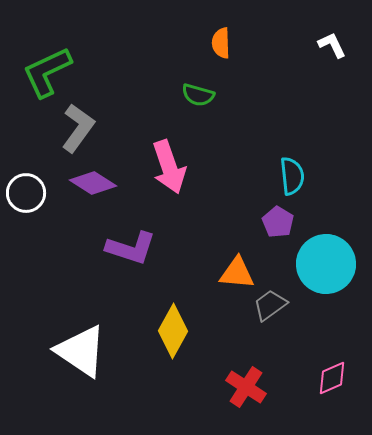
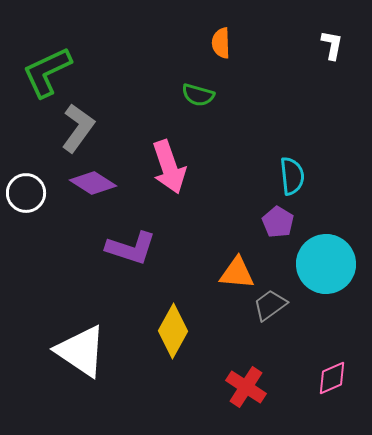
white L-shape: rotated 36 degrees clockwise
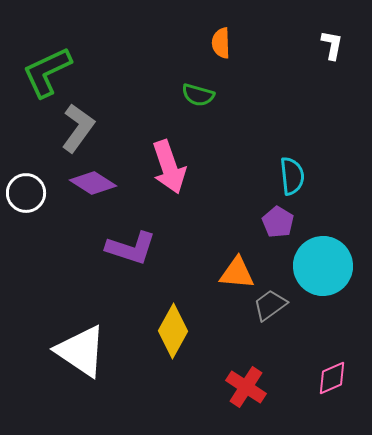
cyan circle: moved 3 px left, 2 px down
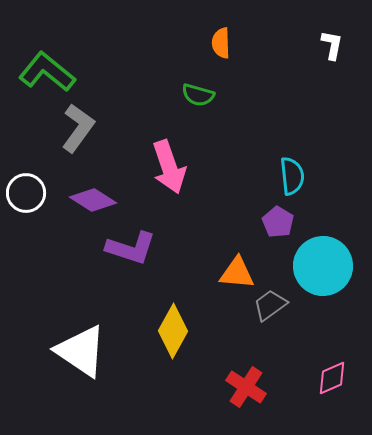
green L-shape: rotated 64 degrees clockwise
purple diamond: moved 17 px down
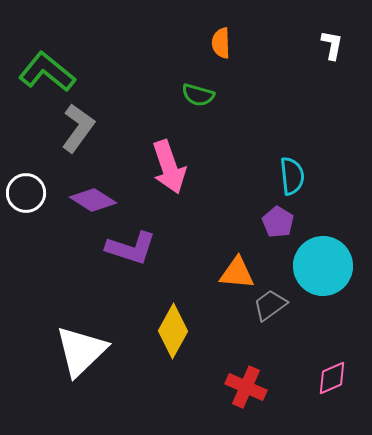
white triangle: rotated 42 degrees clockwise
red cross: rotated 9 degrees counterclockwise
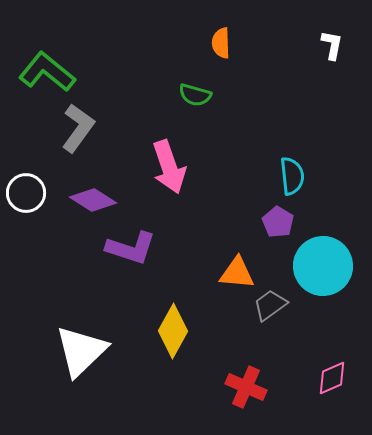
green semicircle: moved 3 px left
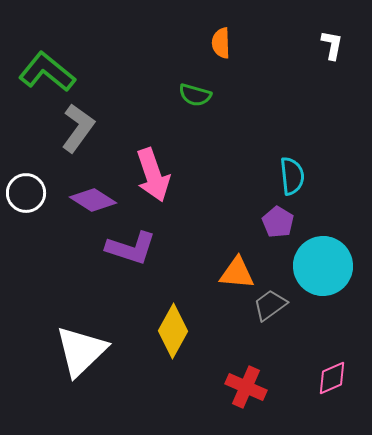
pink arrow: moved 16 px left, 8 px down
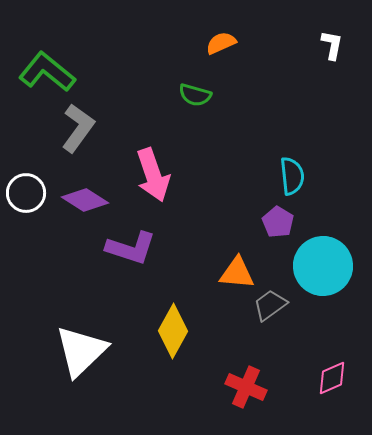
orange semicircle: rotated 68 degrees clockwise
purple diamond: moved 8 px left
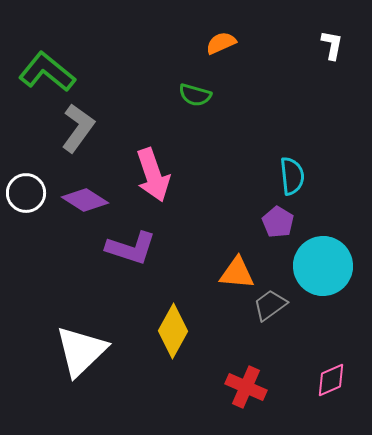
pink diamond: moved 1 px left, 2 px down
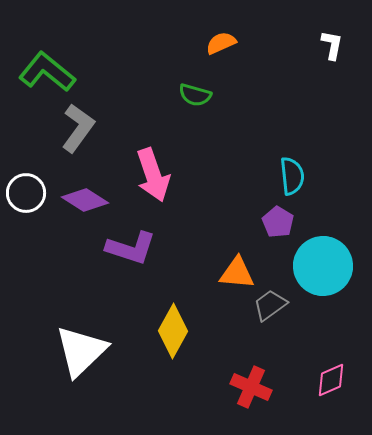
red cross: moved 5 px right
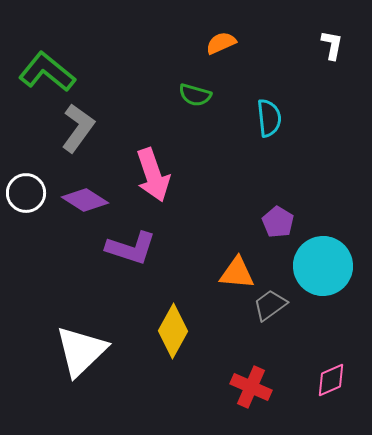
cyan semicircle: moved 23 px left, 58 px up
